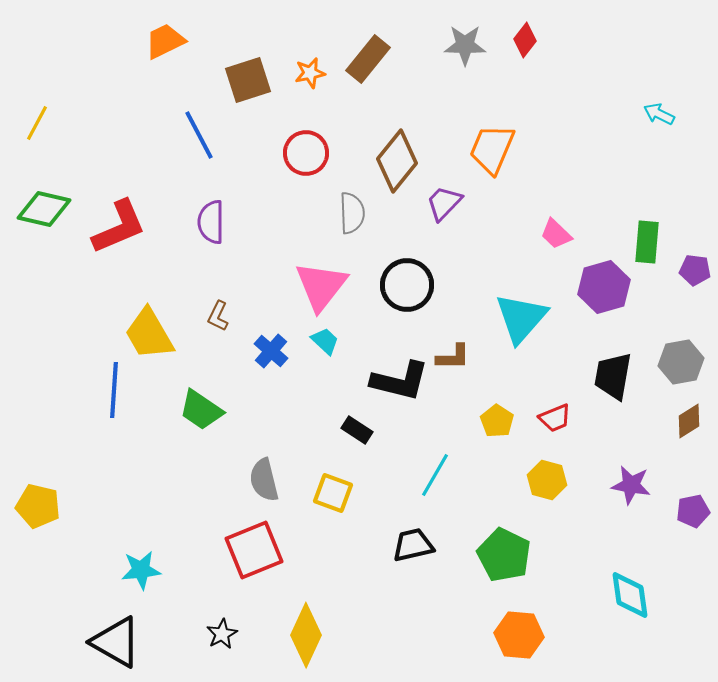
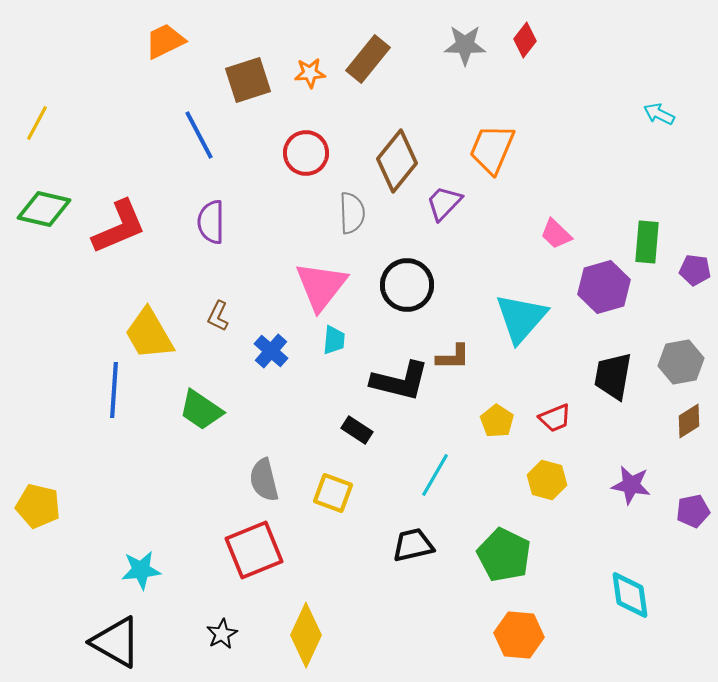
orange star at (310, 73): rotated 8 degrees clockwise
cyan trapezoid at (325, 341): moved 9 px right, 1 px up; rotated 52 degrees clockwise
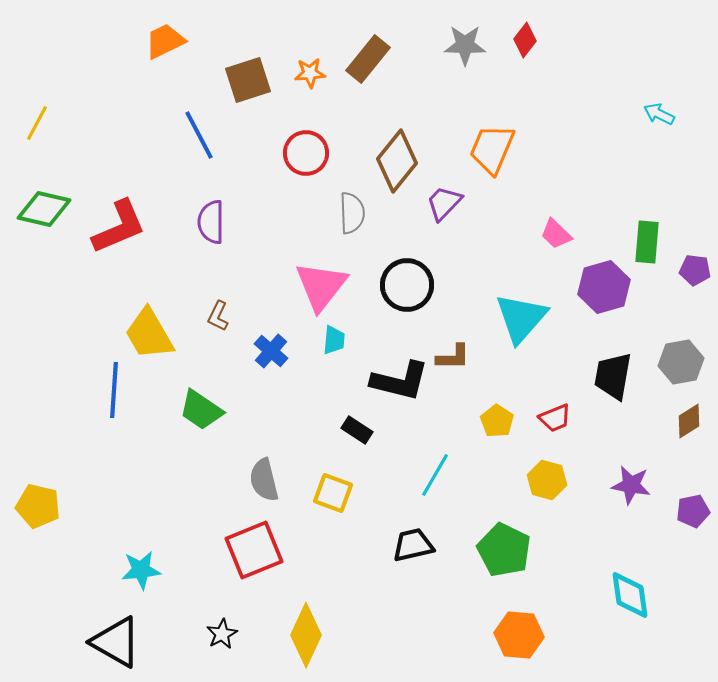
green pentagon at (504, 555): moved 5 px up
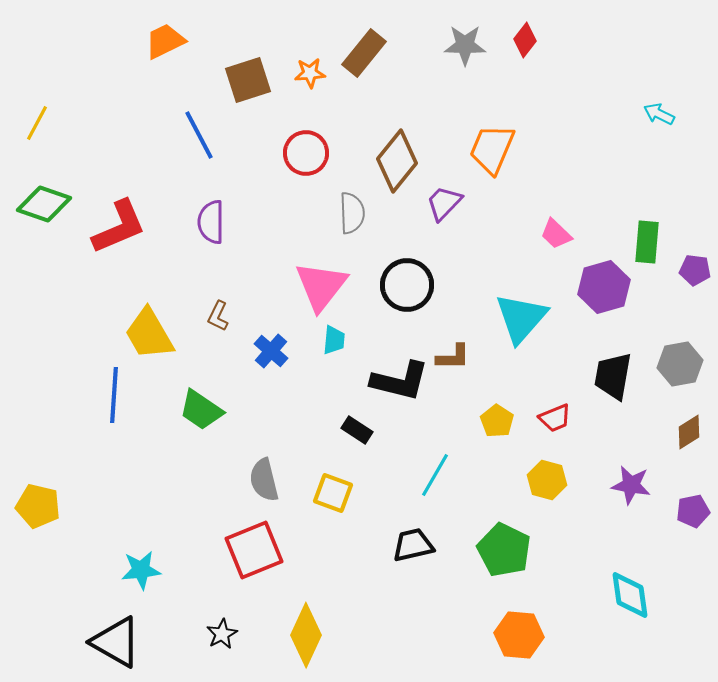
brown rectangle at (368, 59): moved 4 px left, 6 px up
green diamond at (44, 209): moved 5 px up; rotated 6 degrees clockwise
gray hexagon at (681, 362): moved 1 px left, 2 px down
blue line at (114, 390): moved 5 px down
brown diamond at (689, 421): moved 11 px down
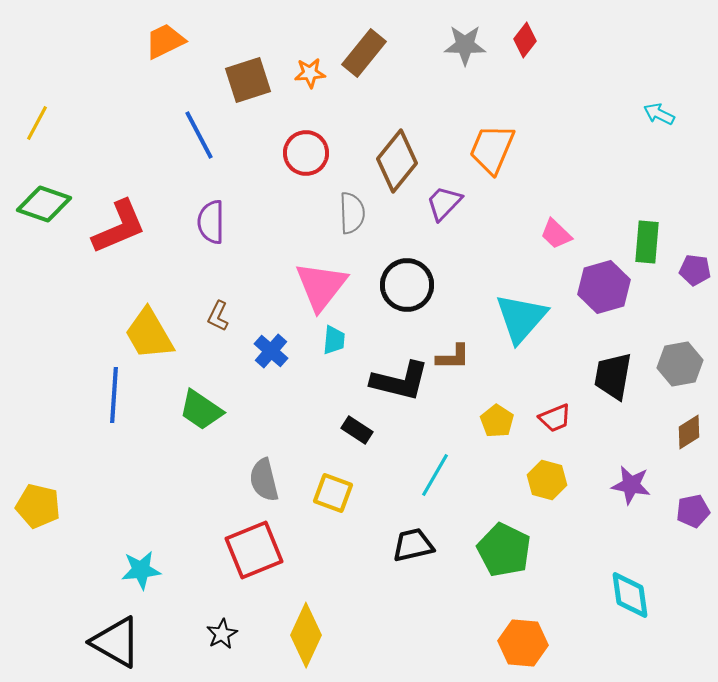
orange hexagon at (519, 635): moved 4 px right, 8 px down
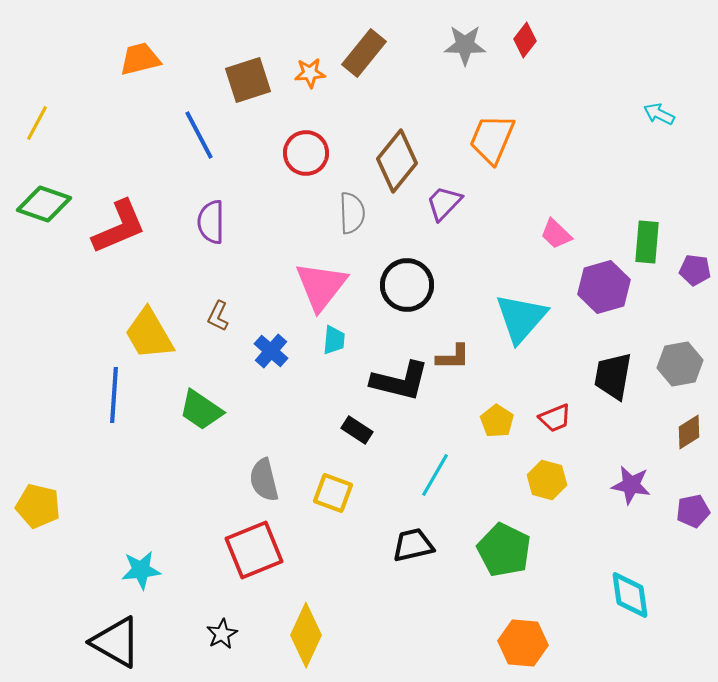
orange trapezoid at (165, 41): moved 25 px left, 18 px down; rotated 12 degrees clockwise
orange trapezoid at (492, 149): moved 10 px up
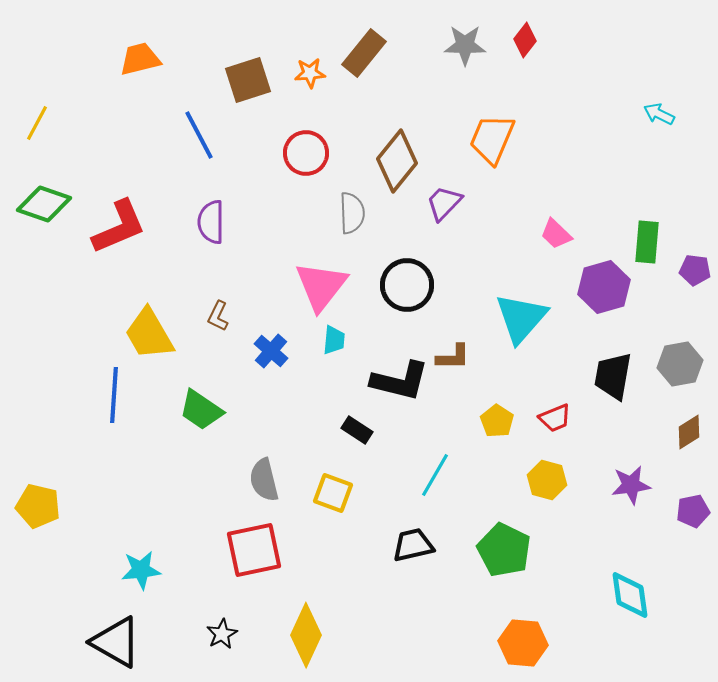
purple star at (631, 485): rotated 18 degrees counterclockwise
red square at (254, 550): rotated 10 degrees clockwise
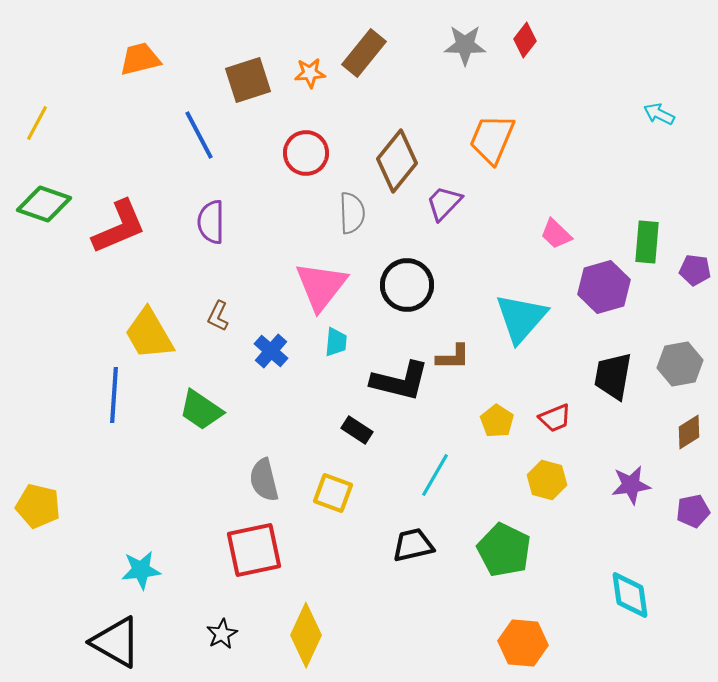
cyan trapezoid at (334, 340): moved 2 px right, 2 px down
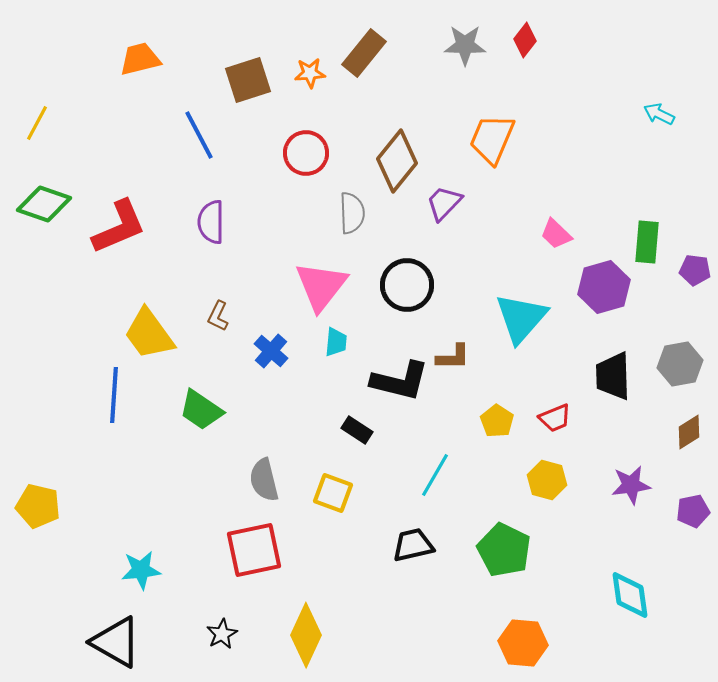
yellow trapezoid at (149, 334): rotated 6 degrees counterclockwise
black trapezoid at (613, 376): rotated 12 degrees counterclockwise
